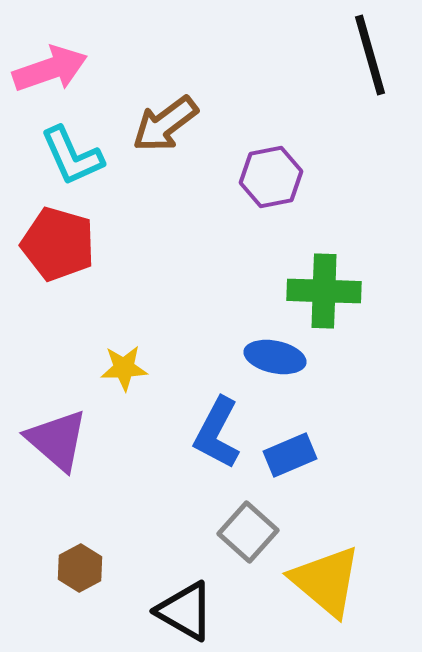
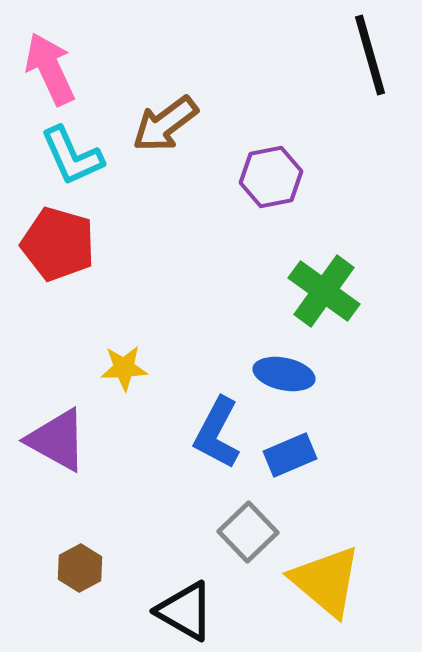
pink arrow: rotated 96 degrees counterclockwise
green cross: rotated 34 degrees clockwise
blue ellipse: moved 9 px right, 17 px down
purple triangle: rotated 12 degrees counterclockwise
gray square: rotated 4 degrees clockwise
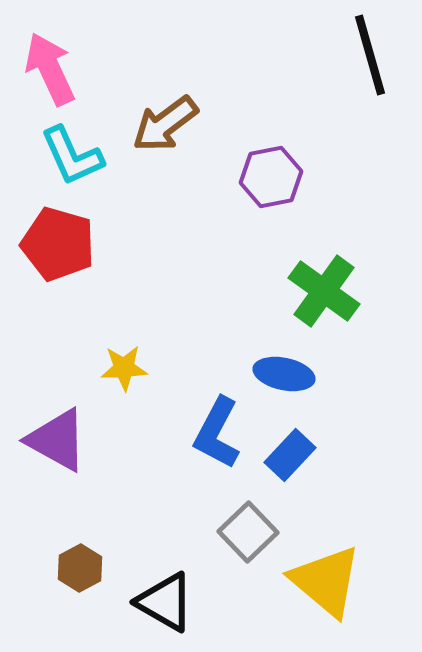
blue rectangle: rotated 24 degrees counterclockwise
black triangle: moved 20 px left, 9 px up
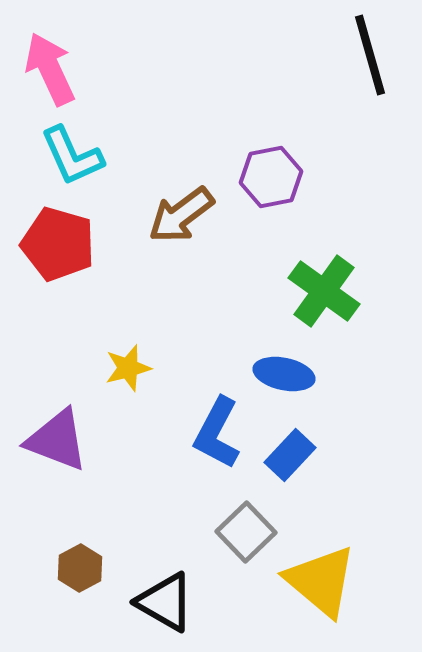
brown arrow: moved 16 px right, 91 px down
yellow star: moved 4 px right; rotated 12 degrees counterclockwise
purple triangle: rotated 8 degrees counterclockwise
gray square: moved 2 px left
yellow triangle: moved 5 px left
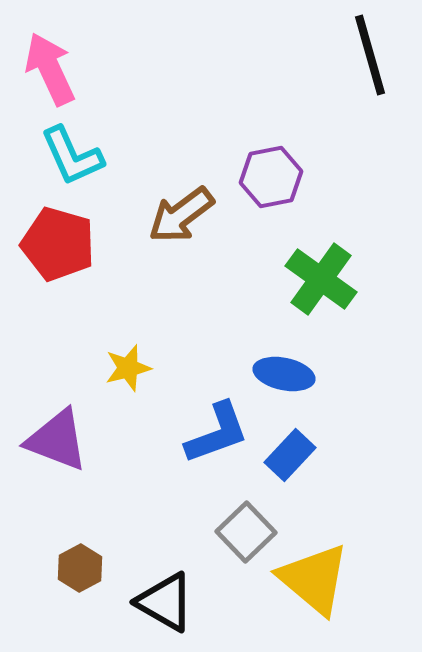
green cross: moved 3 px left, 12 px up
blue L-shape: rotated 138 degrees counterclockwise
yellow triangle: moved 7 px left, 2 px up
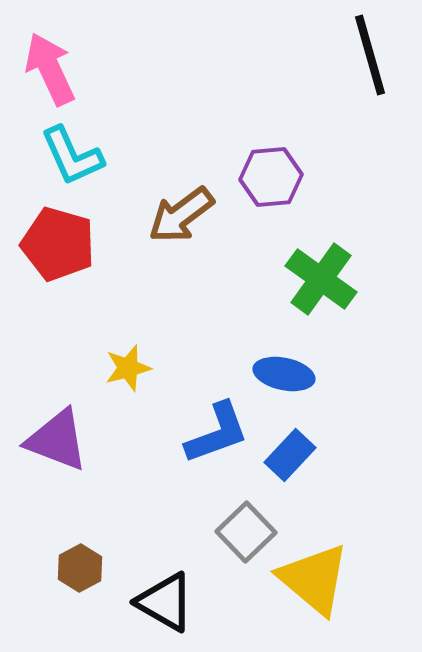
purple hexagon: rotated 6 degrees clockwise
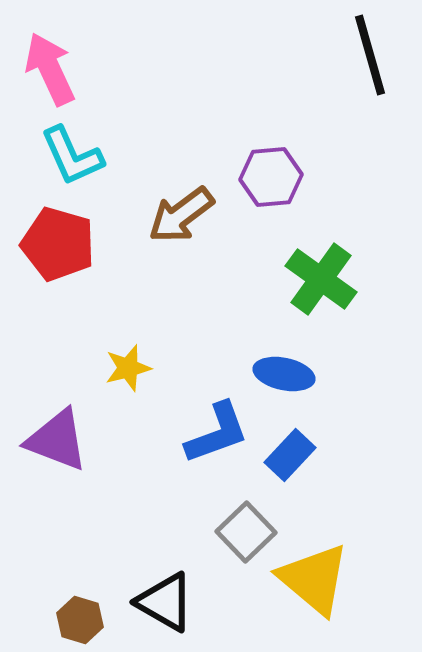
brown hexagon: moved 52 px down; rotated 15 degrees counterclockwise
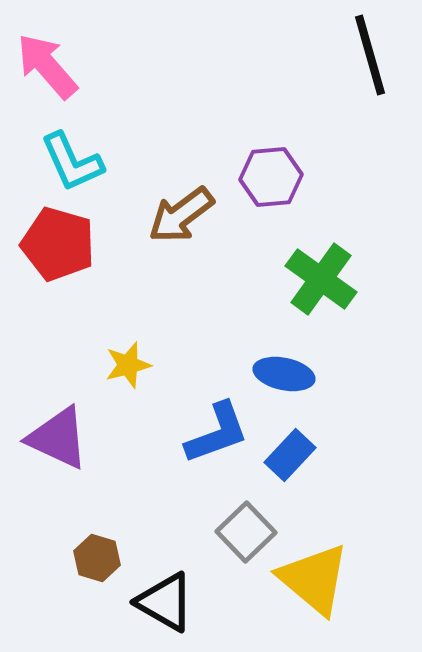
pink arrow: moved 3 px left, 3 px up; rotated 16 degrees counterclockwise
cyan L-shape: moved 6 px down
yellow star: moved 3 px up
purple triangle: moved 1 px right, 2 px up; rotated 4 degrees clockwise
brown hexagon: moved 17 px right, 62 px up
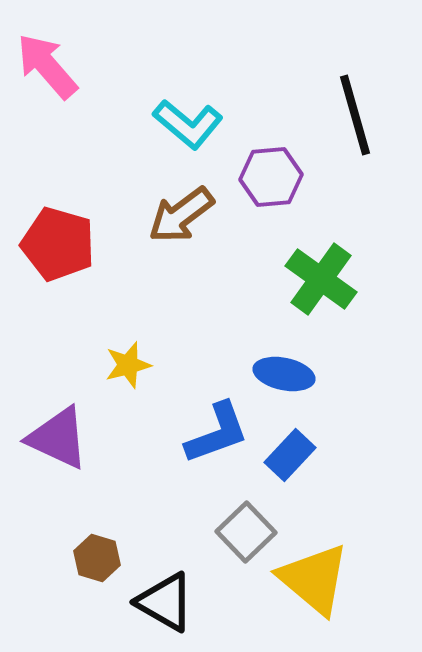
black line: moved 15 px left, 60 px down
cyan L-shape: moved 116 px right, 38 px up; rotated 26 degrees counterclockwise
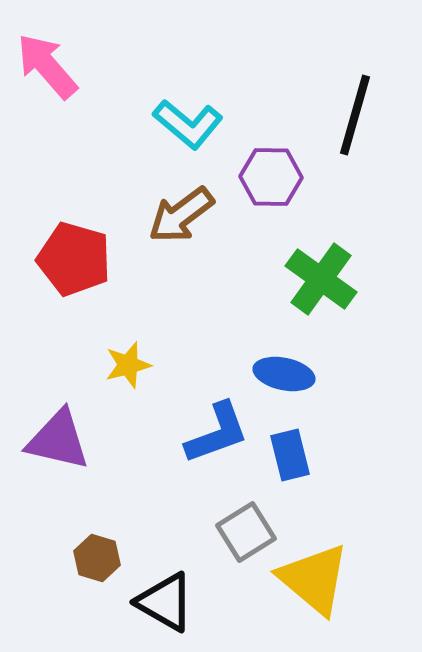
black line: rotated 32 degrees clockwise
purple hexagon: rotated 6 degrees clockwise
red pentagon: moved 16 px right, 15 px down
purple triangle: moved 2 px down; rotated 12 degrees counterclockwise
blue rectangle: rotated 57 degrees counterclockwise
gray square: rotated 12 degrees clockwise
